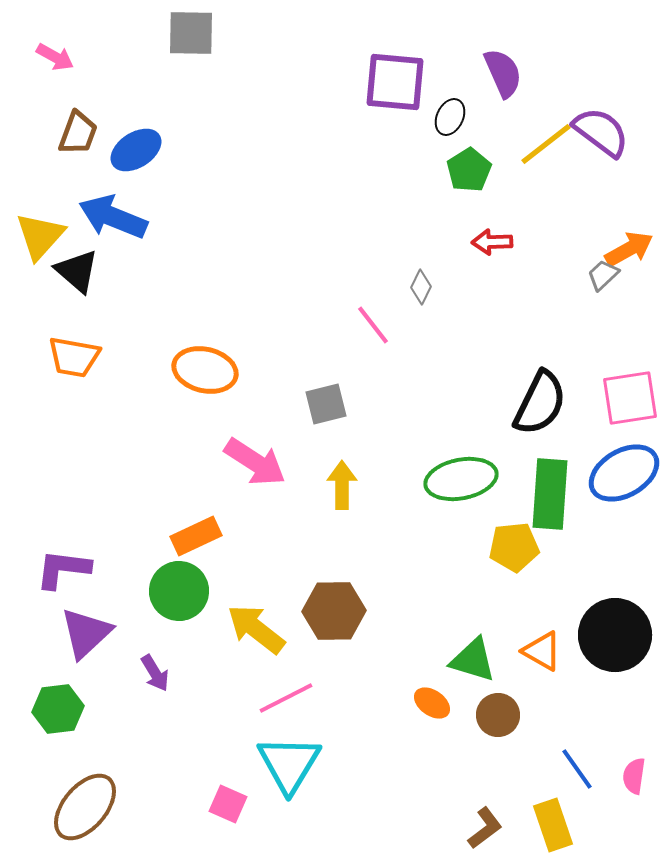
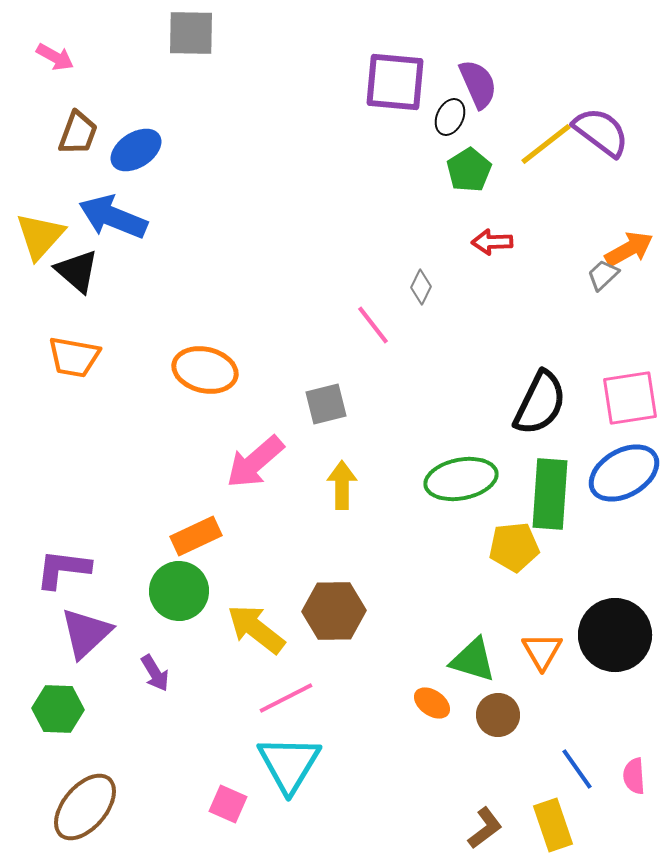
purple semicircle at (503, 73): moved 25 px left, 11 px down
pink arrow at (255, 462): rotated 106 degrees clockwise
orange triangle at (542, 651): rotated 30 degrees clockwise
green hexagon at (58, 709): rotated 9 degrees clockwise
pink semicircle at (634, 776): rotated 12 degrees counterclockwise
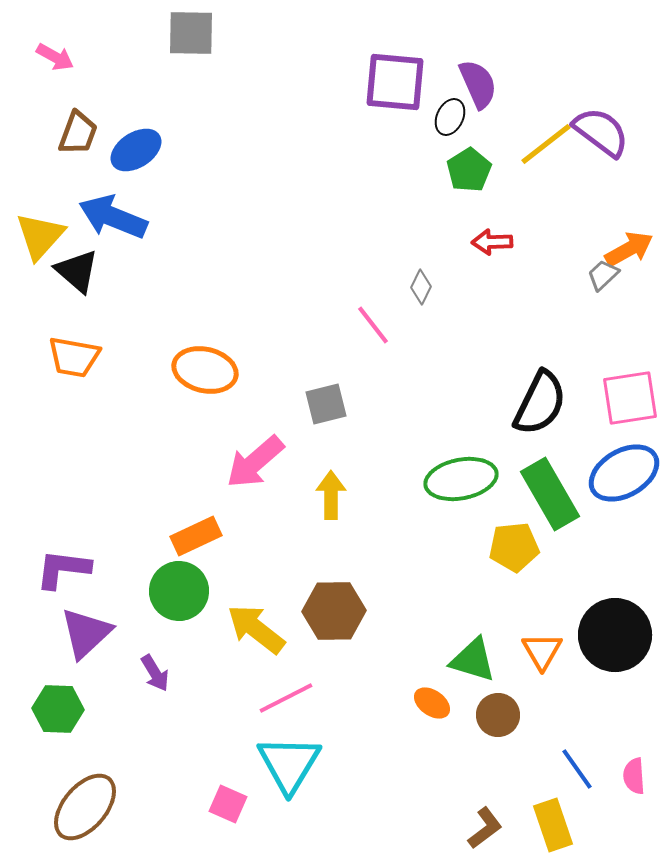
yellow arrow at (342, 485): moved 11 px left, 10 px down
green rectangle at (550, 494): rotated 34 degrees counterclockwise
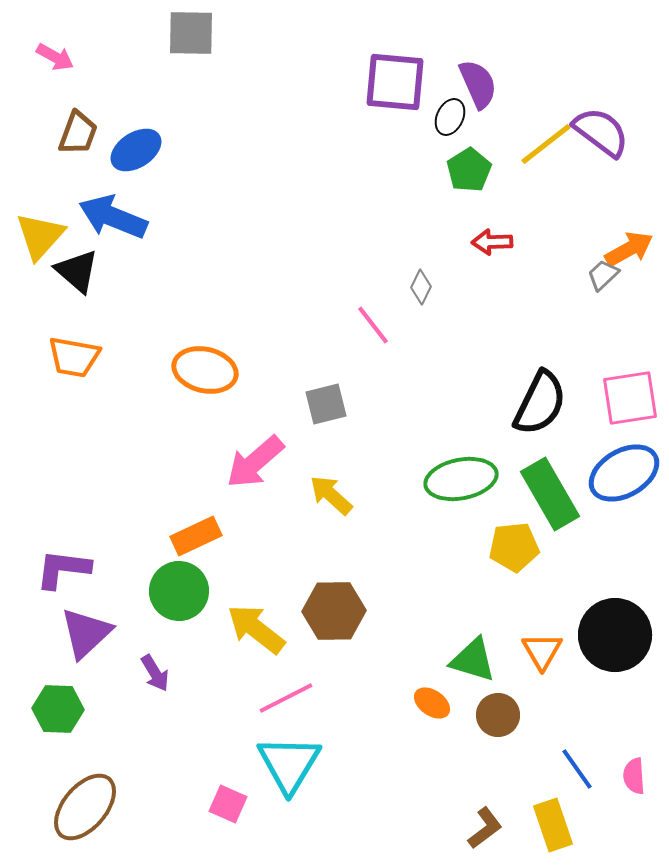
yellow arrow at (331, 495): rotated 48 degrees counterclockwise
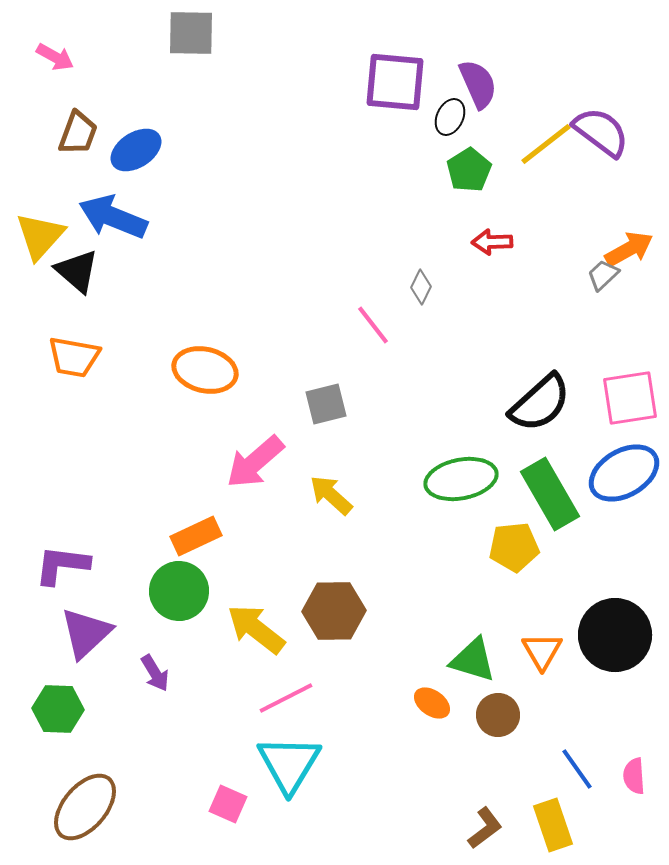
black semicircle at (540, 403): rotated 22 degrees clockwise
purple L-shape at (63, 569): moved 1 px left, 4 px up
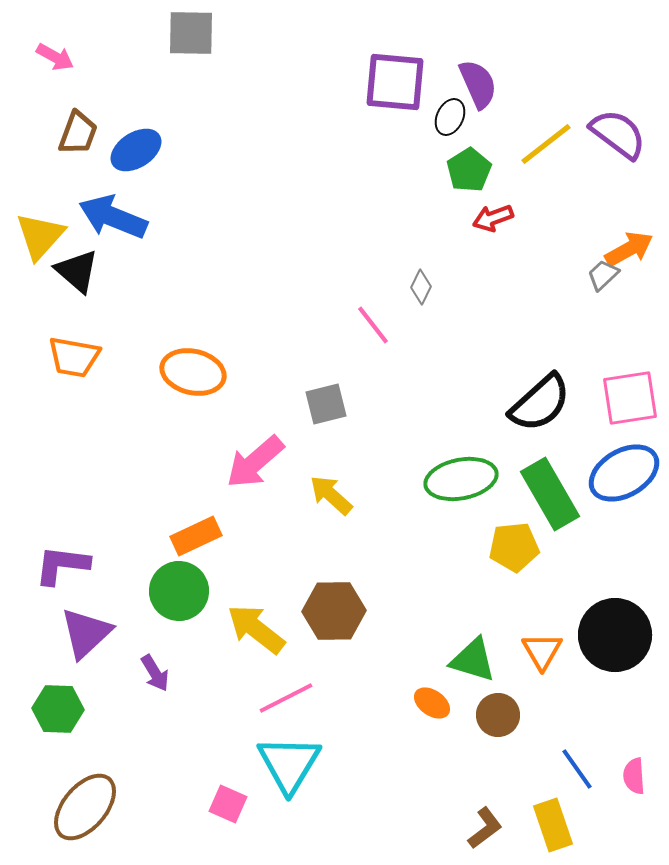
purple semicircle at (601, 132): moved 17 px right, 2 px down
red arrow at (492, 242): moved 1 px right, 24 px up; rotated 18 degrees counterclockwise
orange ellipse at (205, 370): moved 12 px left, 2 px down
